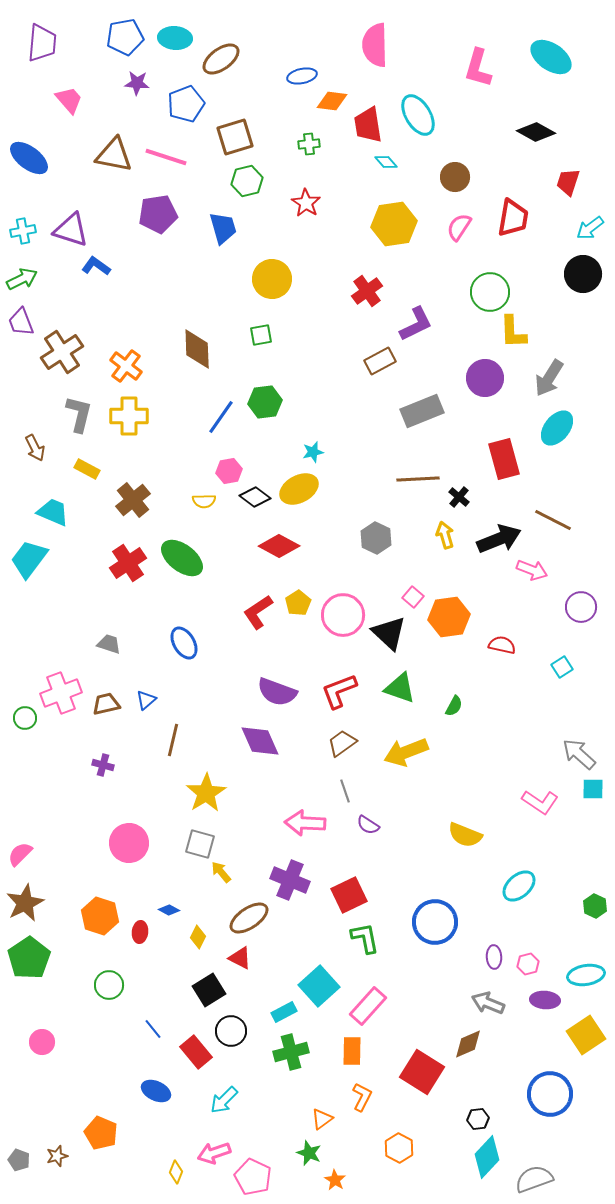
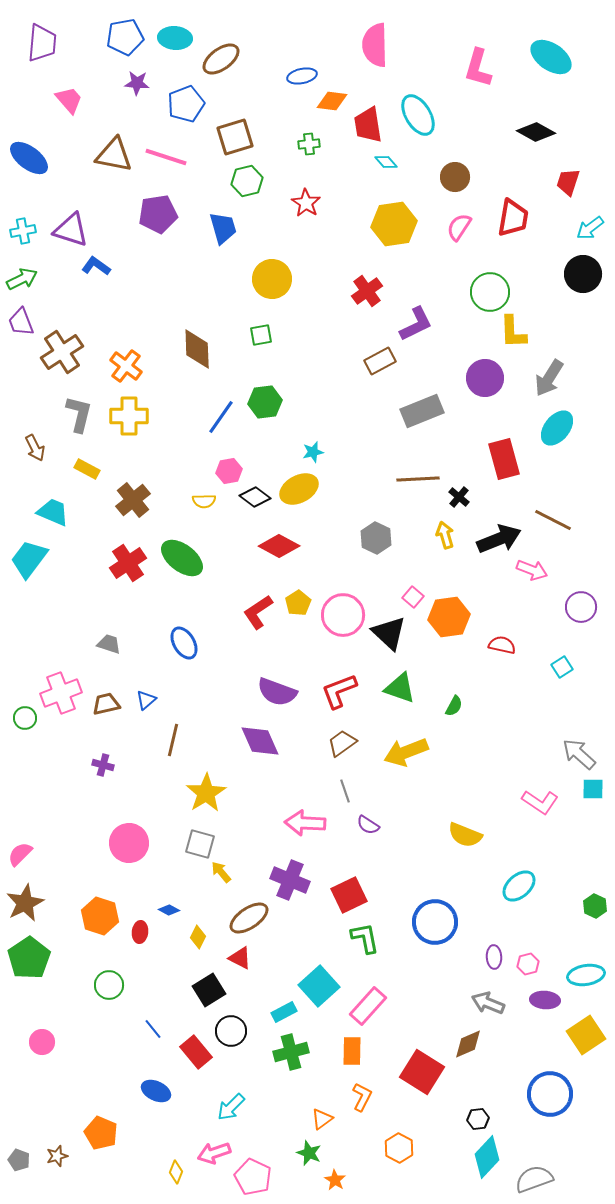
cyan arrow at (224, 1100): moved 7 px right, 7 px down
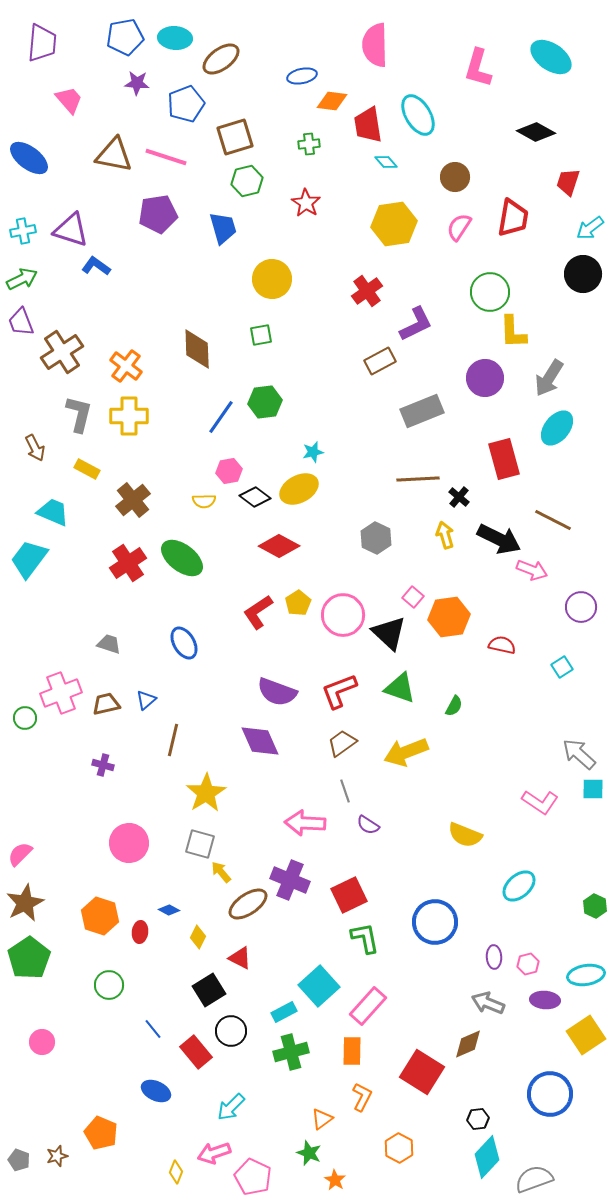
black arrow at (499, 539): rotated 48 degrees clockwise
brown ellipse at (249, 918): moved 1 px left, 14 px up
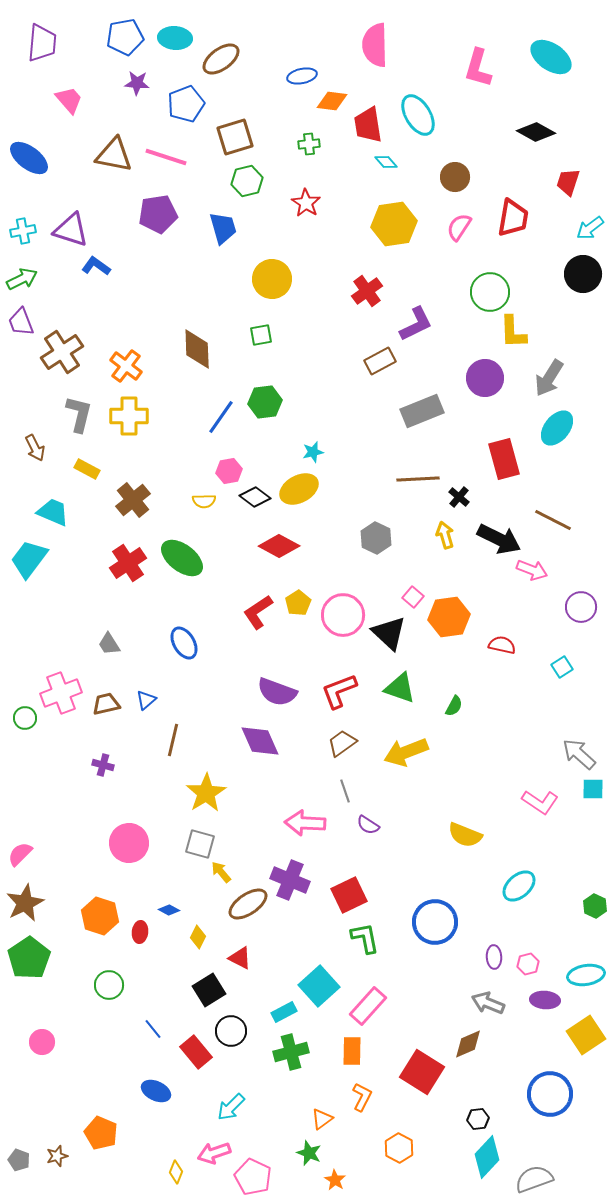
gray trapezoid at (109, 644): rotated 140 degrees counterclockwise
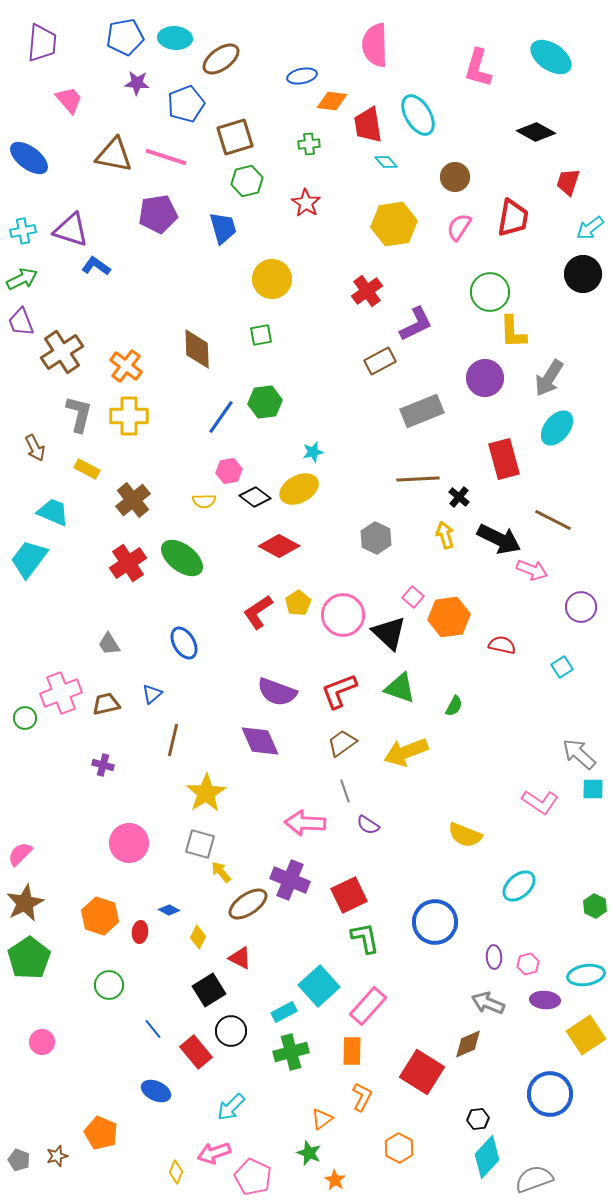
blue triangle at (146, 700): moved 6 px right, 6 px up
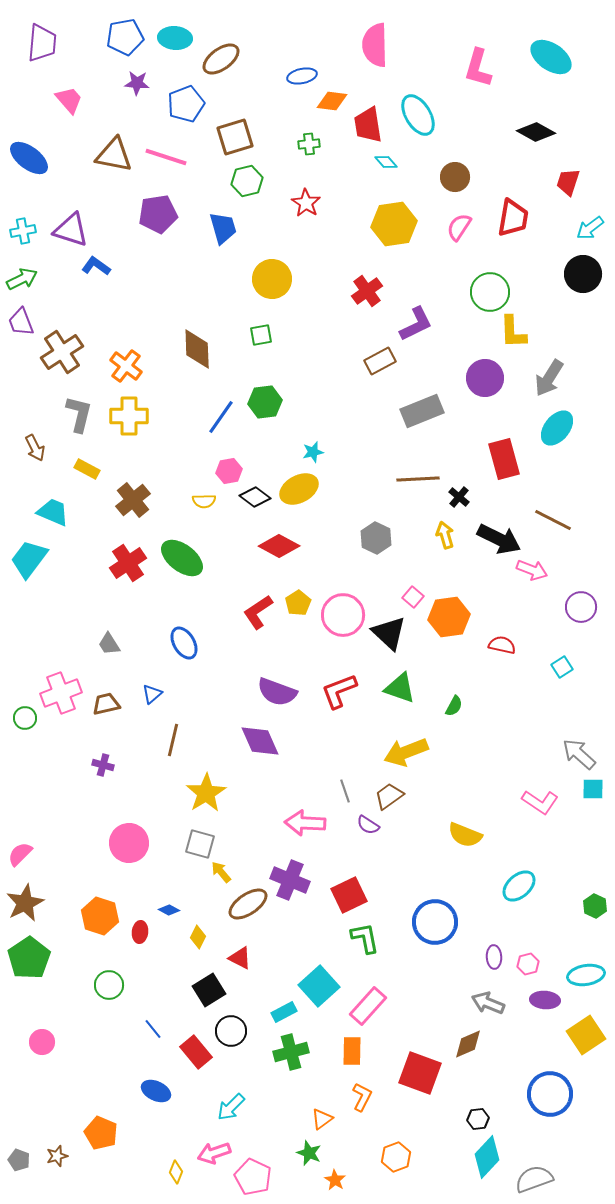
brown trapezoid at (342, 743): moved 47 px right, 53 px down
red square at (422, 1072): moved 2 px left, 1 px down; rotated 12 degrees counterclockwise
orange hexagon at (399, 1148): moved 3 px left, 9 px down; rotated 12 degrees clockwise
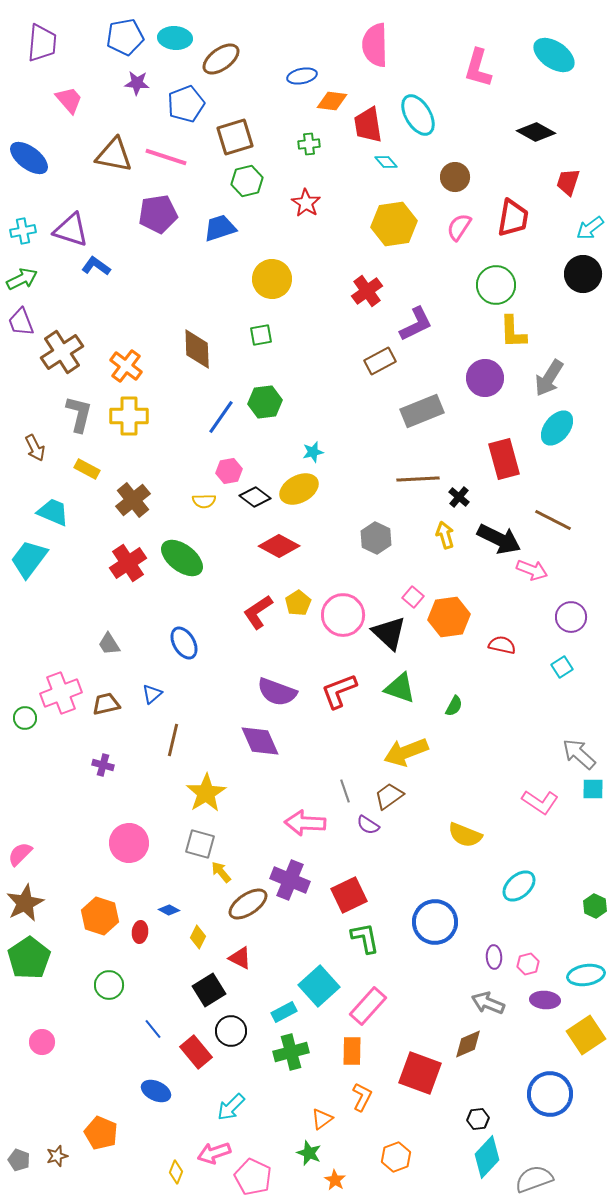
cyan ellipse at (551, 57): moved 3 px right, 2 px up
blue trapezoid at (223, 228): moved 3 px left; rotated 92 degrees counterclockwise
green circle at (490, 292): moved 6 px right, 7 px up
purple circle at (581, 607): moved 10 px left, 10 px down
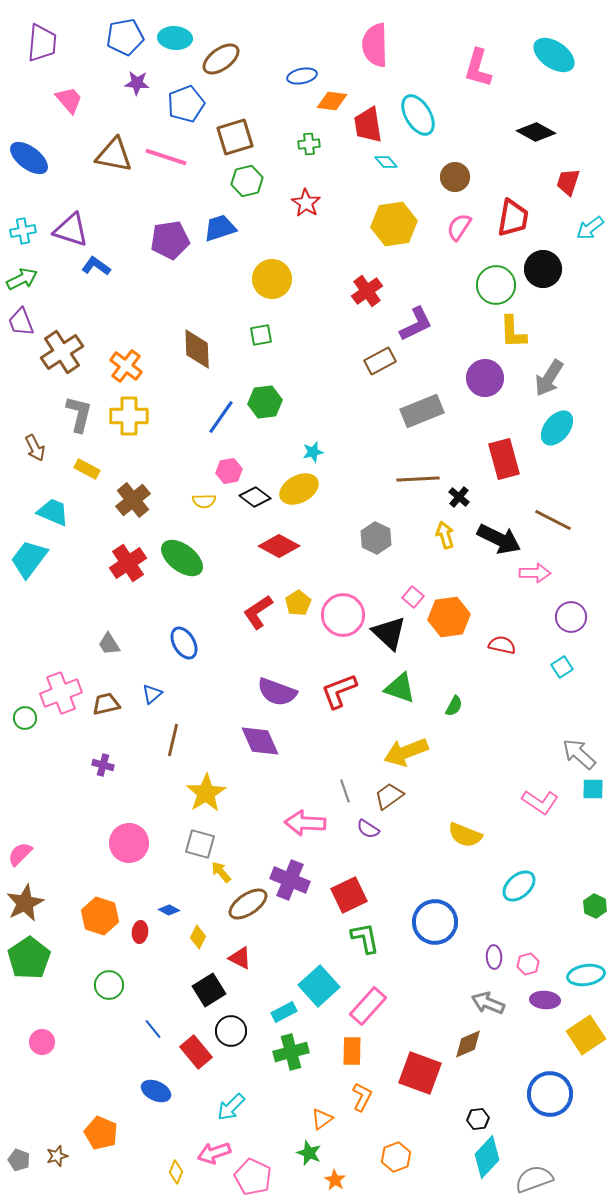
purple pentagon at (158, 214): moved 12 px right, 26 px down
black circle at (583, 274): moved 40 px left, 5 px up
pink arrow at (532, 570): moved 3 px right, 3 px down; rotated 20 degrees counterclockwise
purple semicircle at (368, 825): moved 4 px down
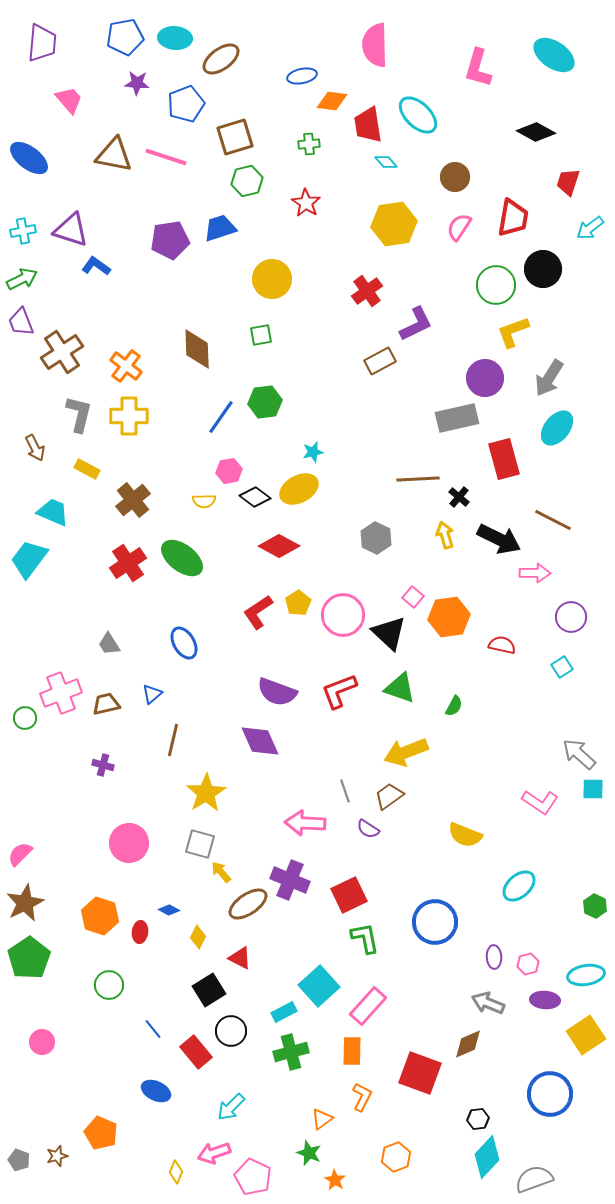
cyan ellipse at (418, 115): rotated 15 degrees counterclockwise
yellow L-shape at (513, 332): rotated 72 degrees clockwise
gray rectangle at (422, 411): moved 35 px right, 7 px down; rotated 9 degrees clockwise
